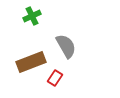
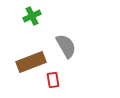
red rectangle: moved 2 px left, 2 px down; rotated 42 degrees counterclockwise
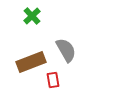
green cross: rotated 18 degrees counterclockwise
gray semicircle: moved 4 px down
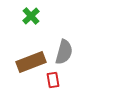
green cross: moved 1 px left
gray semicircle: moved 2 px left, 2 px down; rotated 45 degrees clockwise
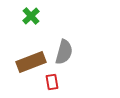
red rectangle: moved 1 px left, 2 px down
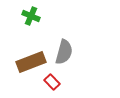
green cross: rotated 24 degrees counterclockwise
red rectangle: rotated 35 degrees counterclockwise
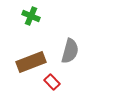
gray semicircle: moved 6 px right, 1 px up
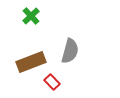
green cross: rotated 24 degrees clockwise
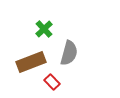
green cross: moved 13 px right, 13 px down
gray semicircle: moved 1 px left, 2 px down
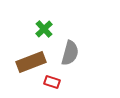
gray semicircle: moved 1 px right
red rectangle: rotated 28 degrees counterclockwise
